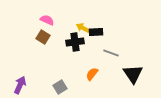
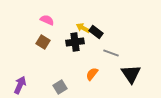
black rectangle: rotated 40 degrees clockwise
brown square: moved 5 px down
black triangle: moved 2 px left
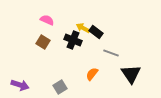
black cross: moved 2 px left, 2 px up; rotated 30 degrees clockwise
purple arrow: rotated 84 degrees clockwise
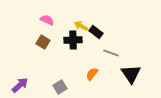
yellow arrow: moved 2 px left, 2 px up
black cross: rotated 24 degrees counterclockwise
purple arrow: rotated 60 degrees counterclockwise
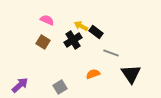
black cross: rotated 30 degrees counterclockwise
orange semicircle: moved 1 px right; rotated 32 degrees clockwise
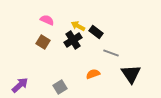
yellow arrow: moved 3 px left
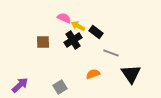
pink semicircle: moved 17 px right, 2 px up
brown square: rotated 32 degrees counterclockwise
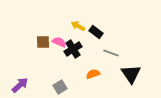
pink semicircle: moved 5 px left, 24 px down
black cross: moved 9 px down
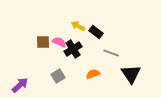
gray square: moved 2 px left, 11 px up
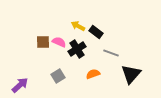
black cross: moved 4 px right
black triangle: rotated 15 degrees clockwise
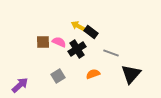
black rectangle: moved 5 px left
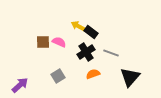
black cross: moved 9 px right, 3 px down
black triangle: moved 1 px left, 3 px down
